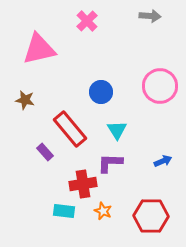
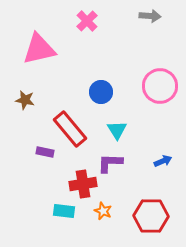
purple rectangle: rotated 36 degrees counterclockwise
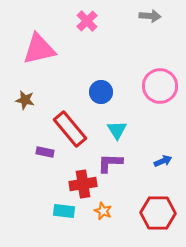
red hexagon: moved 7 px right, 3 px up
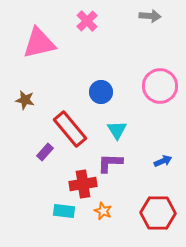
pink triangle: moved 6 px up
purple rectangle: rotated 60 degrees counterclockwise
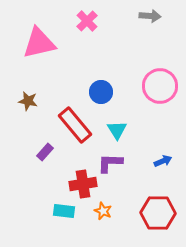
brown star: moved 3 px right, 1 px down
red rectangle: moved 5 px right, 4 px up
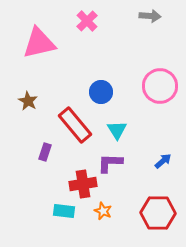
brown star: rotated 18 degrees clockwise
purple rectangle: rotated 24 degrees counterclockwise
blue arrow: rotated 18 degrees counterclockwise
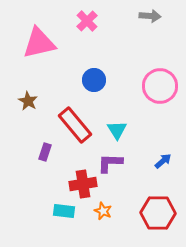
blue circle: moved 7 px left, 12 px up
